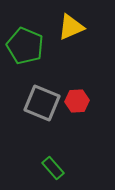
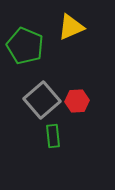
gray square: moved 3 px up; rotated 27 degrees clockwise
green rectangle: moved 32 px up; rotated 35 degrees clockwise
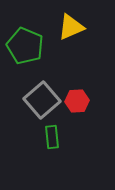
green rectangle: moved 1 px left, 1 px down
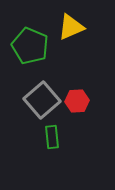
green pentagon: moved 5 px right
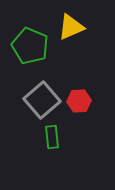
red hexagon: moved 2 px right
